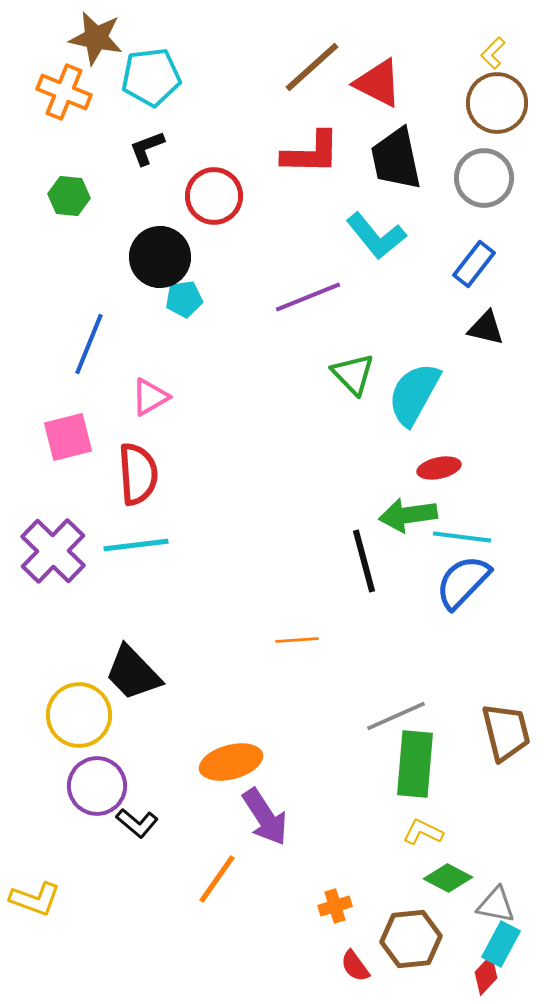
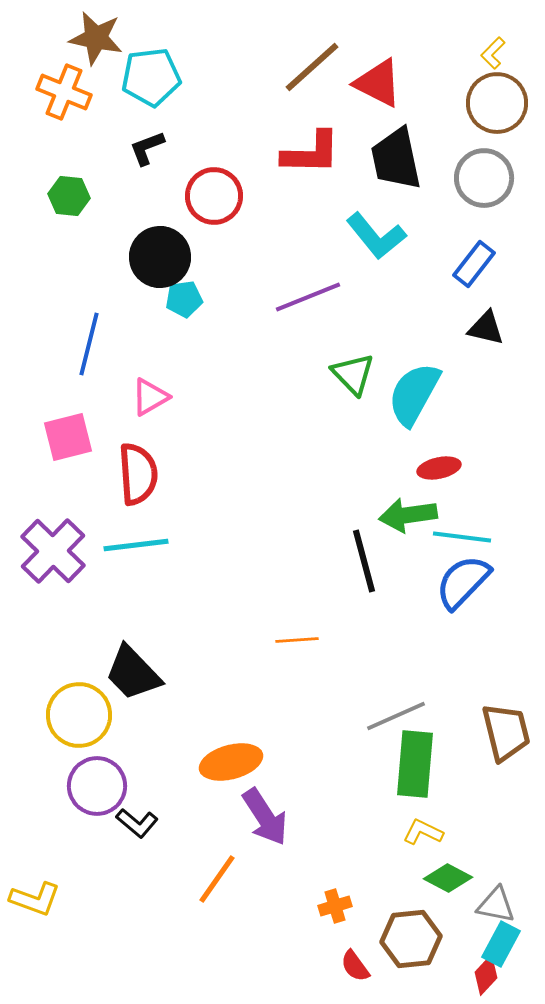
blue line at (89, 344): rotated 8 degrees counterclockwise
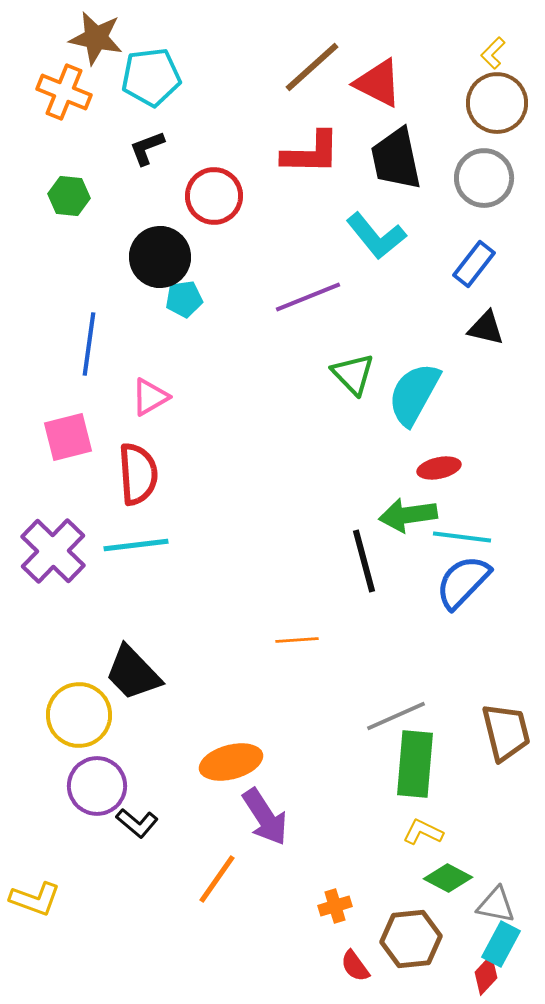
blue line at (89, 344): rotated 6 degrees counterclockwise
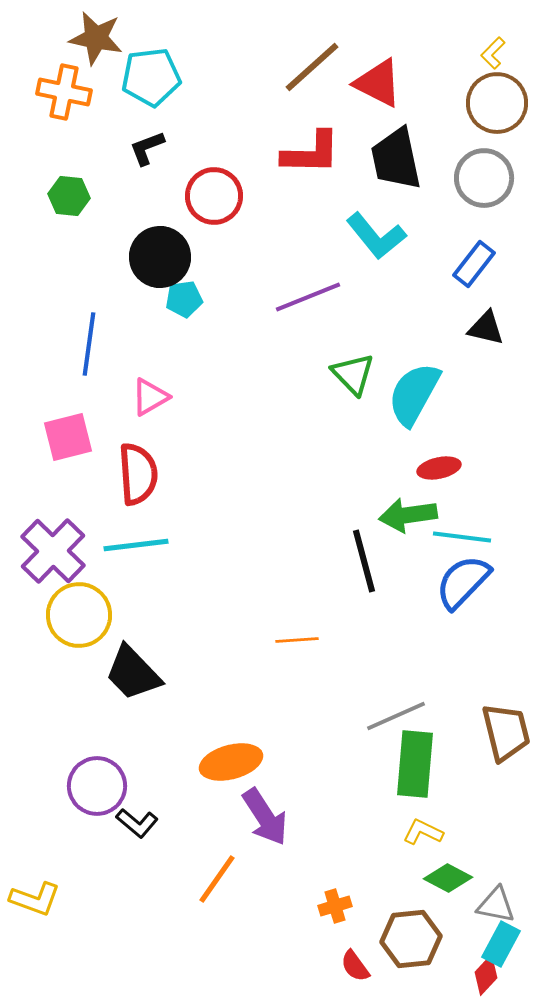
orange cross at (64, 92): rotated 10 degrees counterclockwise
yellow circle at (79, 715): moved 100 px up
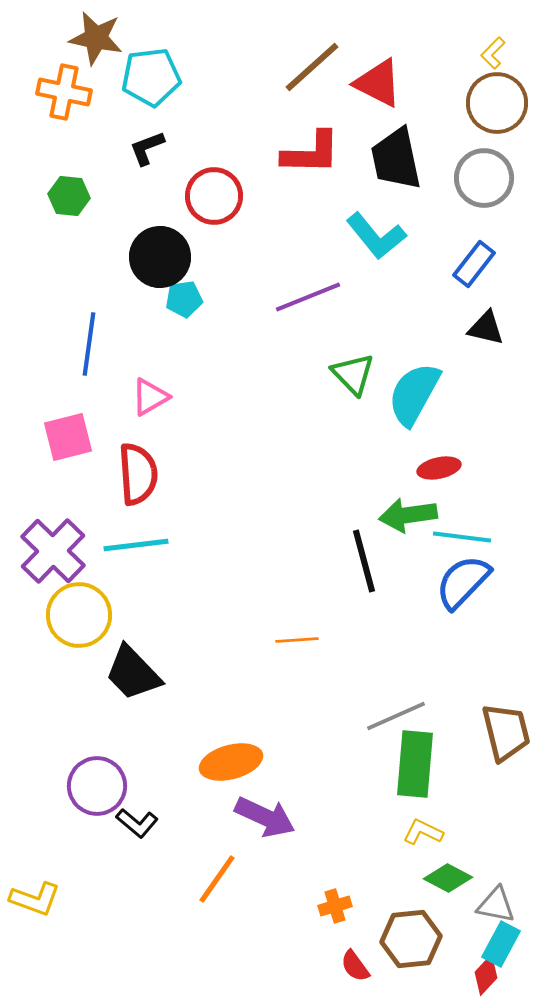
purple arrow at (265, 817): rotated 32 degrees counterclockwise
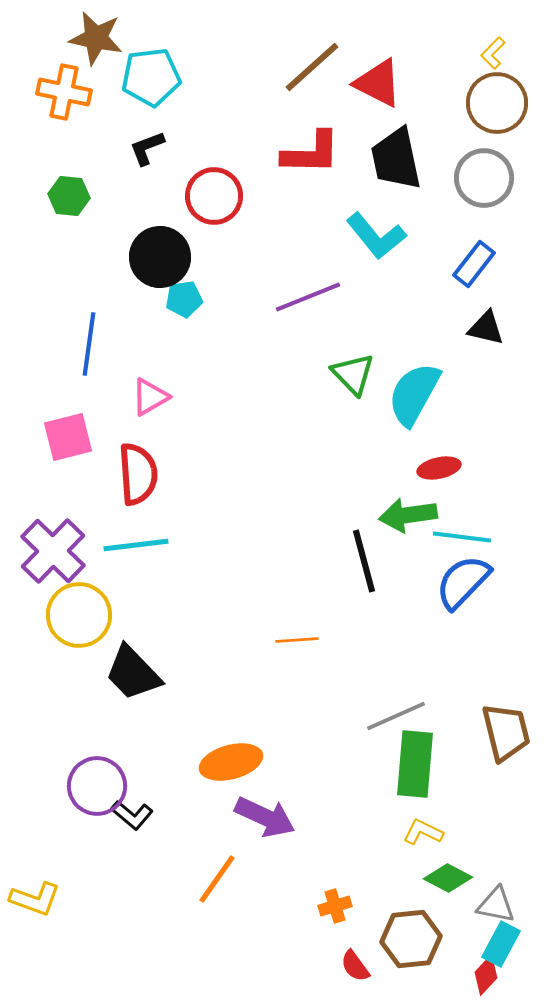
black L-shape at (137, 823): moved 5 px left, 8 px up
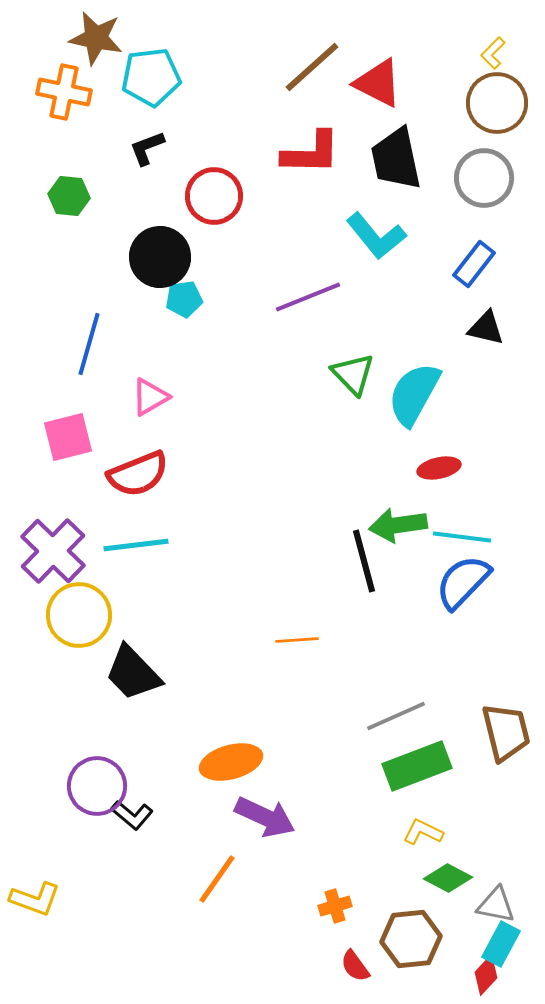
blue line at (89, 344): rotated 8 degrees clockwise
red semicircle at (138, 474): rotated 72 degrees clockwise
green arrow at (408, 515): moved 10 px left, 10 px down
green rectangle at (415, 764): moved 2 px right, 2 px down; rotated 64 degrees clockwise
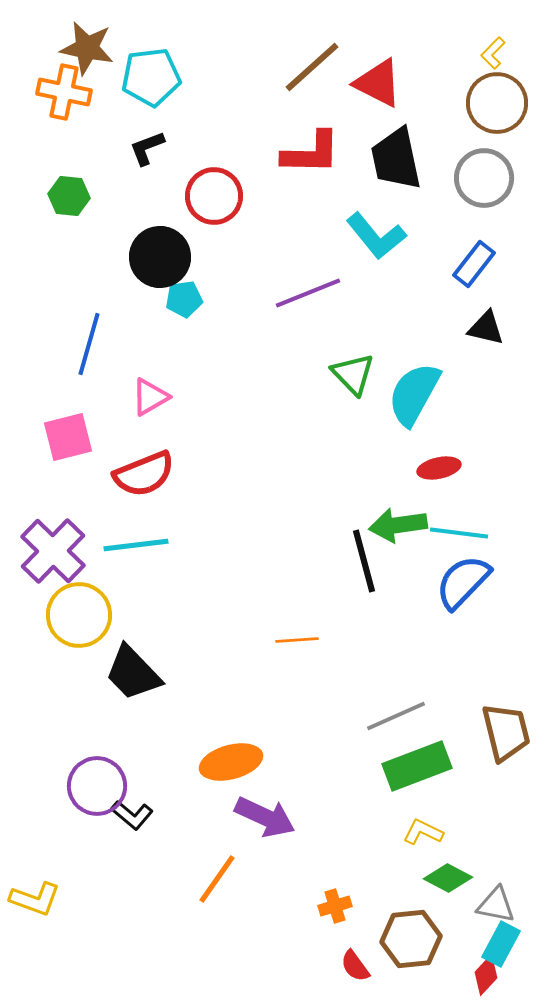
brown star at (96, 38): moved 9 px left, 10 px down
purple line at (308, 297): moved 4 px up
red semicircle at (138, 474): moved 6 px right
cyan line at (462, 537): moved 3 px left, 4 px up
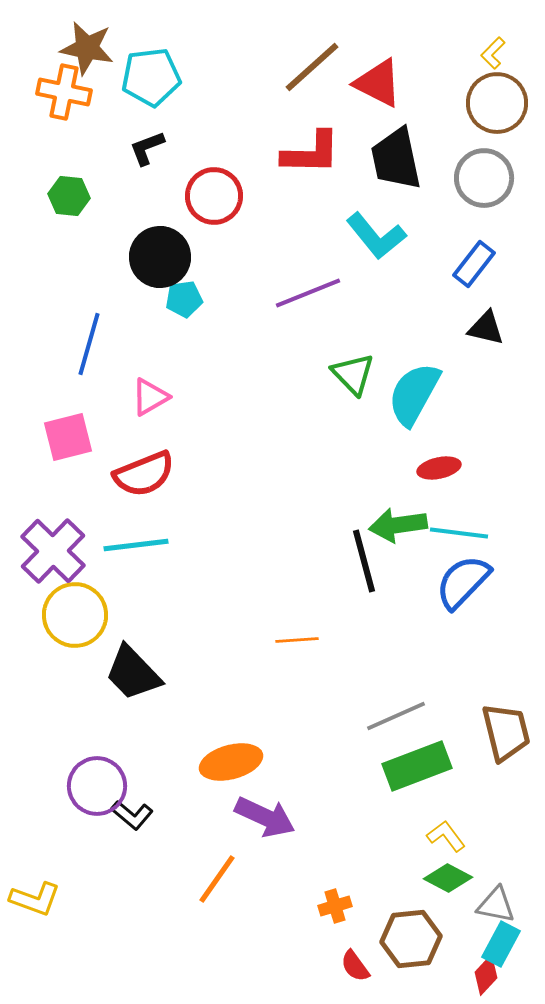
yellow circle at (79, 615): moved 4 px left
yellow L-shape at (423, 832): moved 23 px right, 4 px down; rotated 27 degrees clockwise
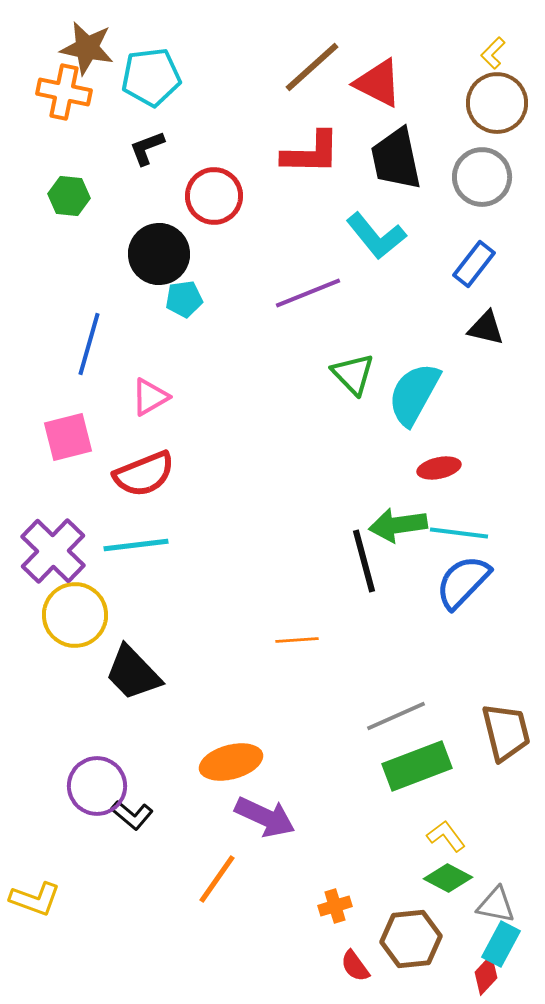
gray circle at (484, 178): moved 2 px left, 1 px up
black circle at (160, 257): moved 1 px left, 3 px up
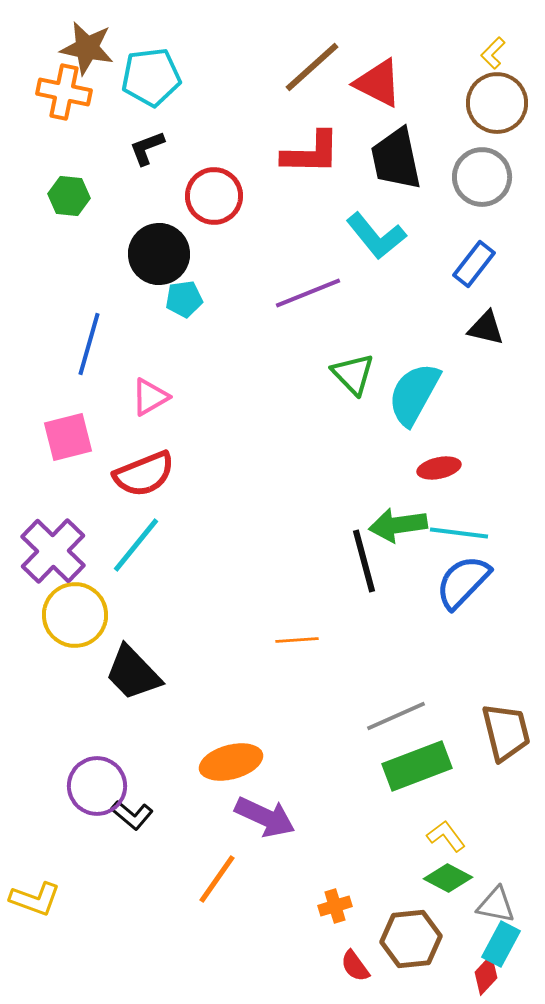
cyan line at (136, 545): rotated 44 degrees counterclockwise
